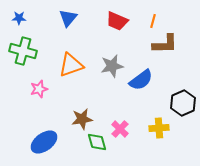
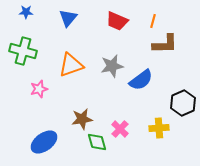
blue star: moved 7 px right, 6 px up
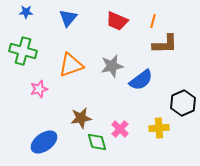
brown star: moved 1 px left, 1 px up
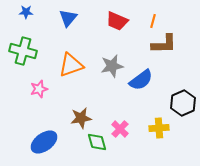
brown L-shape: moved 1 px left
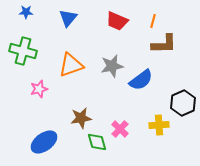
yellow cross: moved 3 px up
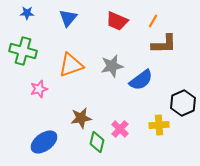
blue star: moved 1 px right, 1 px down
orange line: rotated 16 degrees clockwise
green diamond: rotated 30 degrees clockwise
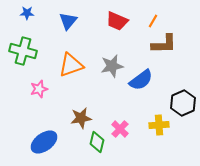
blue triangle: moved 3 px down
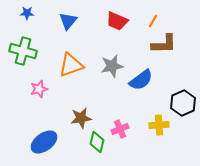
pink cross: rotated 24 degrees clockwise
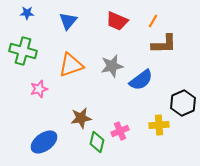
pink cross: moved 2 px down
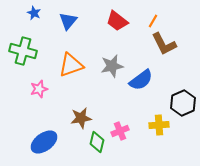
blue star: moved 7 px right; rotated 24 degrees clockwise
red trapezoid: rotated 15 degrees clockwise
brown L-shape: rotated 64 degrees clockwise
